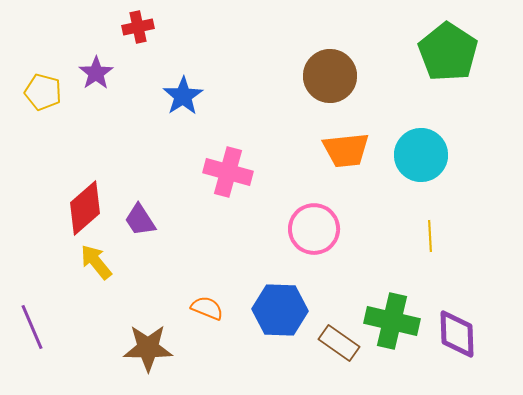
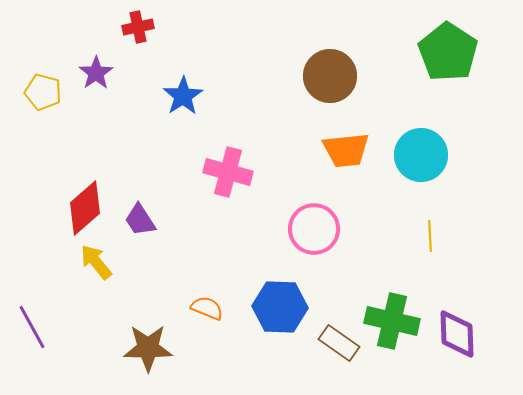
blue hexagon: moved 3 px up
purple line: rotated 6 degrees counterclockwise
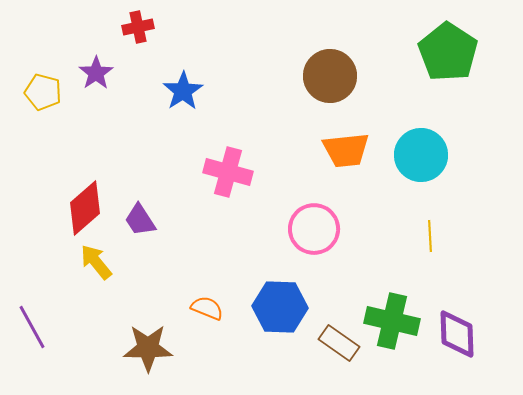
blue star: moved 5 px up
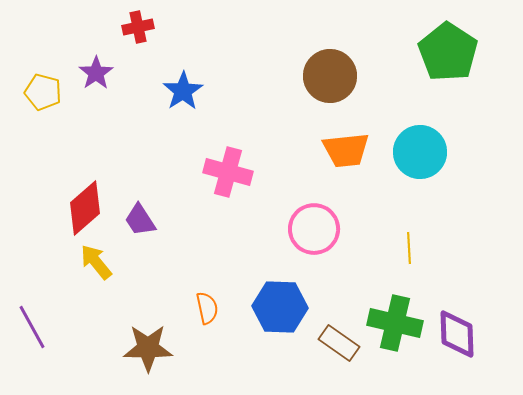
cyan circle: moved 1 px left, 3 px up
yellow line: moved 21 px left, 12 px down
orange semicircle: rotated 56 degrees clockwise
green cross: moved 3 px right, 2 px down
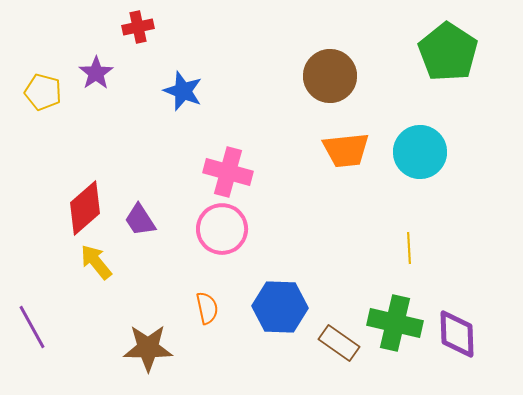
blue star: rotated 18 degrees counterclockwise
pink circle: moved 92 px left
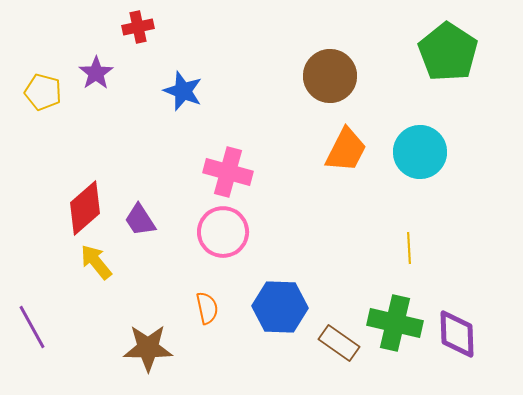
orange trapezoid: rotated 57 degrees counterclockwise
pink circle: moved 1 px right, 3 px down
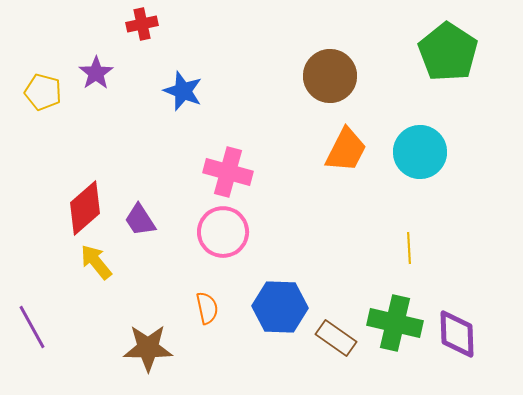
red cross: moved 4 px right, 3 px up
brown rectangle: moved 3 px left, 5 px up
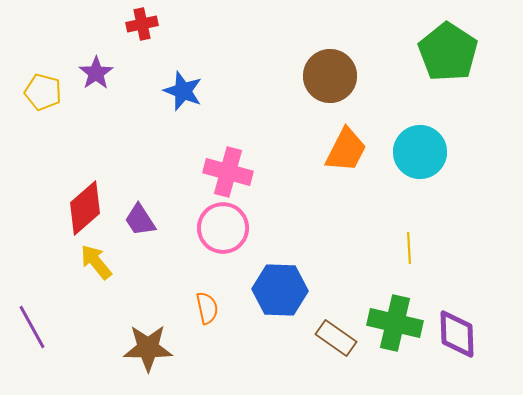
pink circle: moved 4 px up
blue hexagon: moved 17 px up
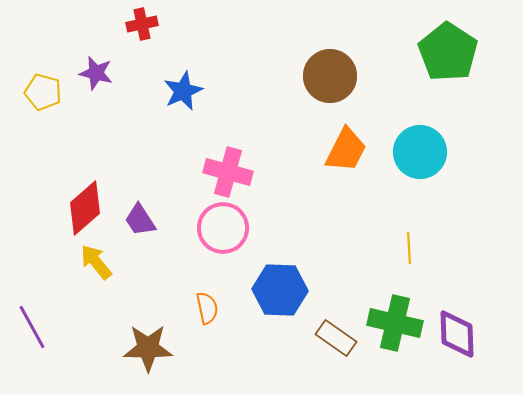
purple star: rotated 24 degrees counterclockwise
blue star: rotated 27 degrees clockwise
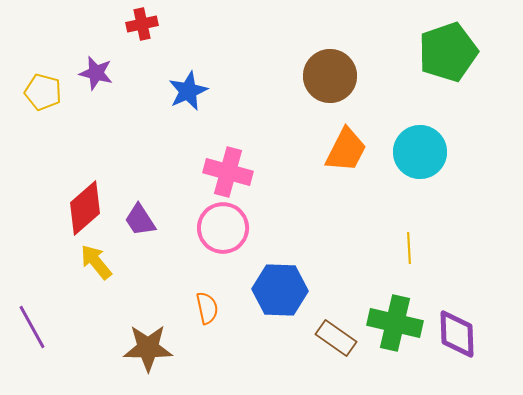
green pentagon: rotated 20 degrees clockwise
blue star: moved 5 px right
